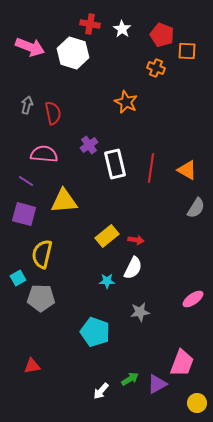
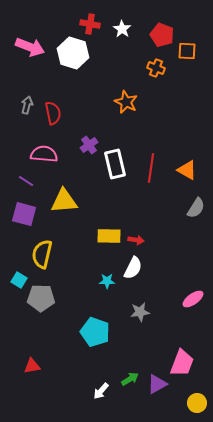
yellow rectangle: moved 2 px right; rotated 40 degrees clockwise
cyan square: moved 1 px right, 2 px down; rotated 28 degrees counterclockwise
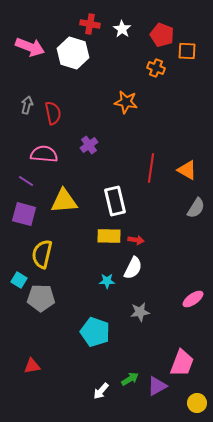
orange star: rotated 15 degrees counterclockwise
white rectangle: moved 37 px down
purple triangle: moved 2 px down
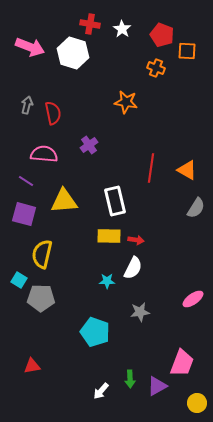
green arrow: rotated 120 degrees clockwise
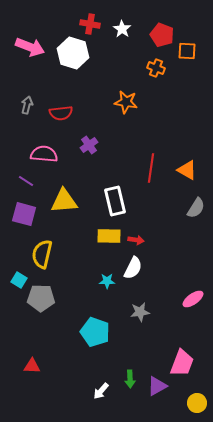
red semicircle: moved 8 px right; rotated 95 degrees clockwise
red triangle: rotated 12 degrees clockwise
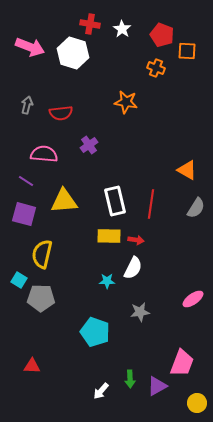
red line: moved 36 px down
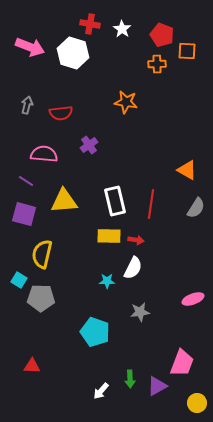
orange cross: moved 1 px right, 4 px up; rotated 24 degrees counterclockwise
pink ellipse: rotated 15 degrees clockwise
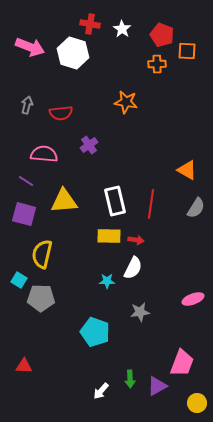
red triangle: moved 8 px left
